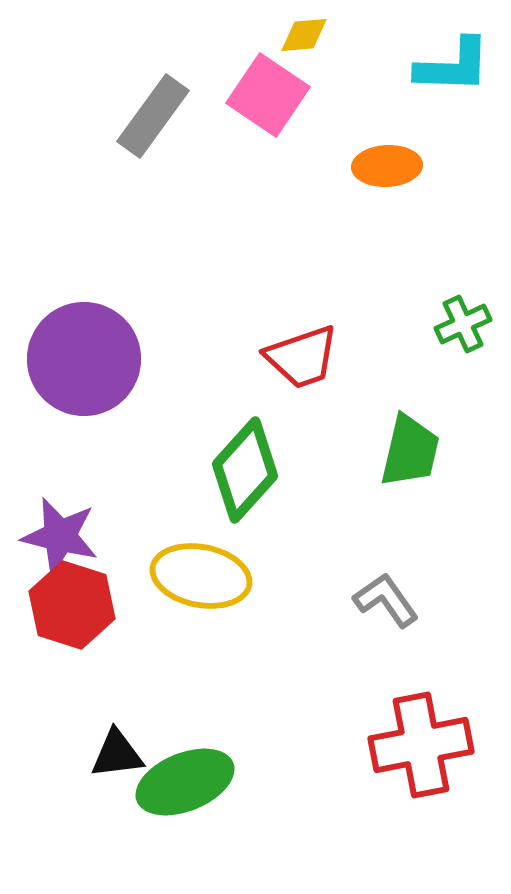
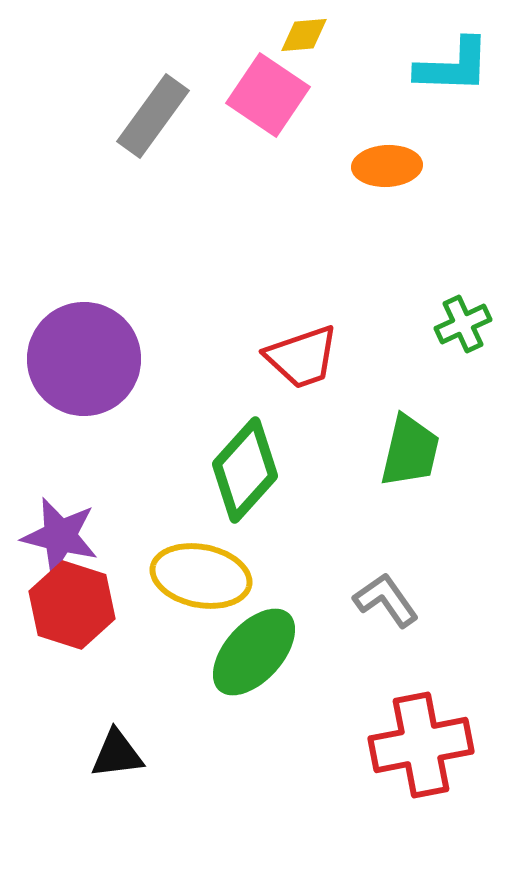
green ellipse: moved 69 px right, 130 px up; rotated 26 degrees counterclockwise
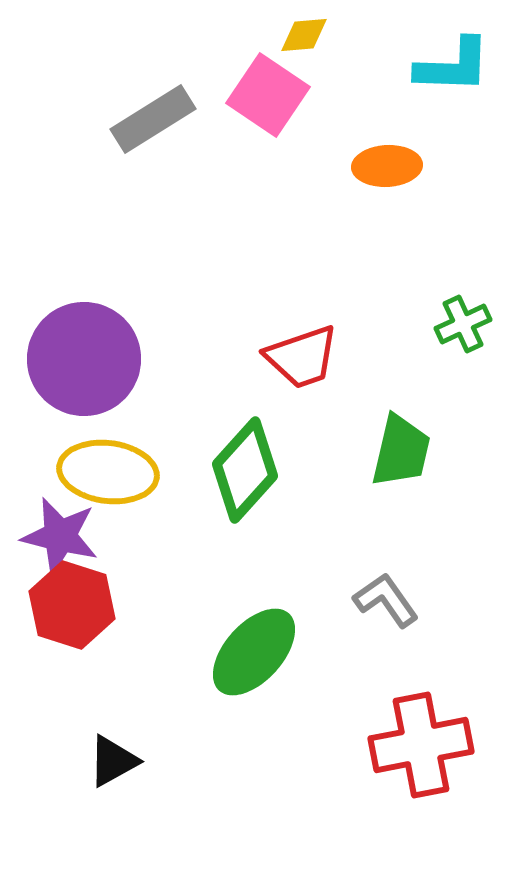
gray rectangle: moved 3 px down; rotated 22 degrees clockwise
green trapezoid: moved 9 px left
yellow ellipse: moved 93 px left, 104 px up; rotated 4 degrees counterclockwise
black triangle: moved 4 px left, 7 px down; rotated 22 degrees counterclockwise
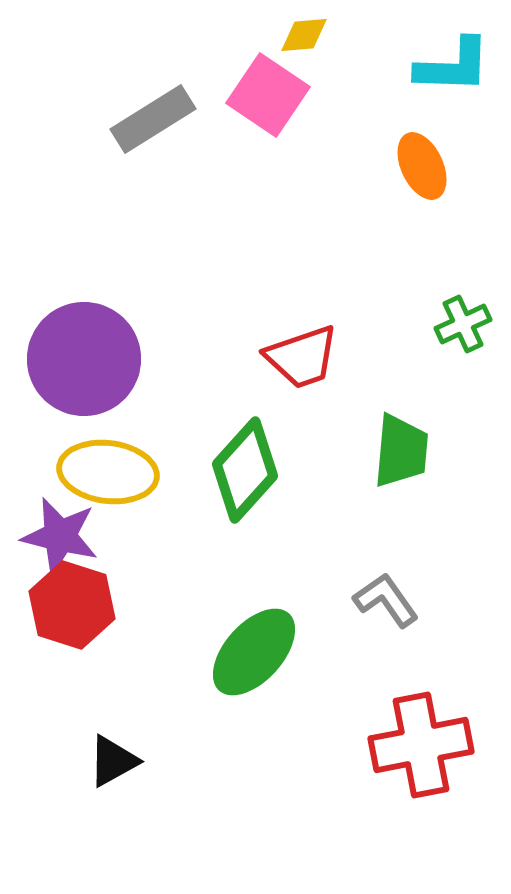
orange ellipse: moved 35 px right; rotated 68 degrees clockwise
green trapezoid: rotated 8 degrees counterclockwise
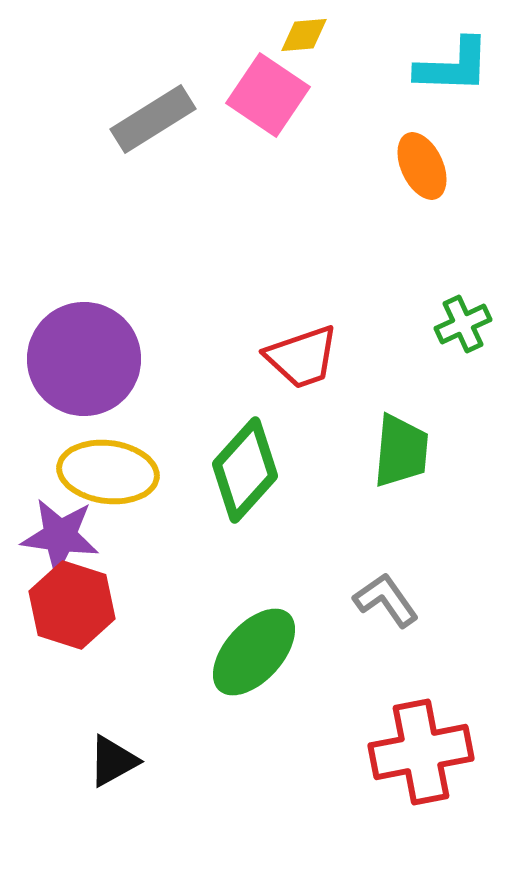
purple star: rotated 6 degrees counterclockwise
red cross: moved 7 px down
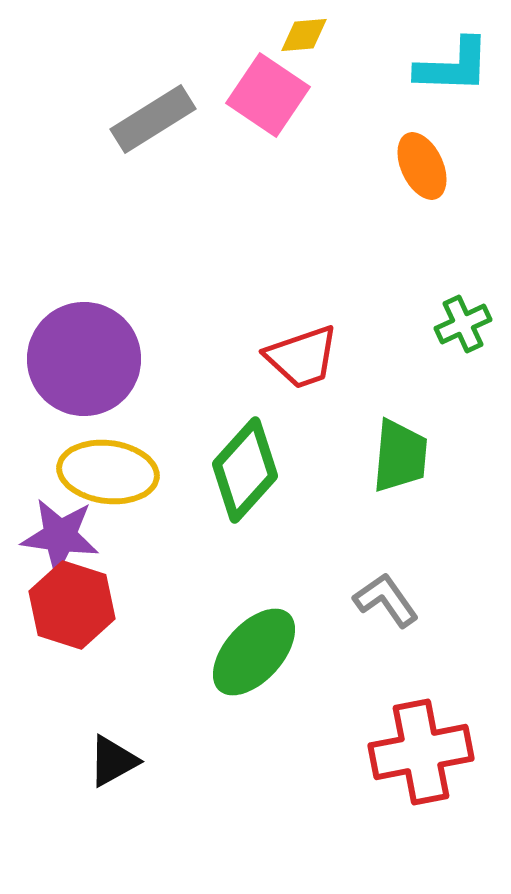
green trapezoid: moved 1 px left, 5 px down
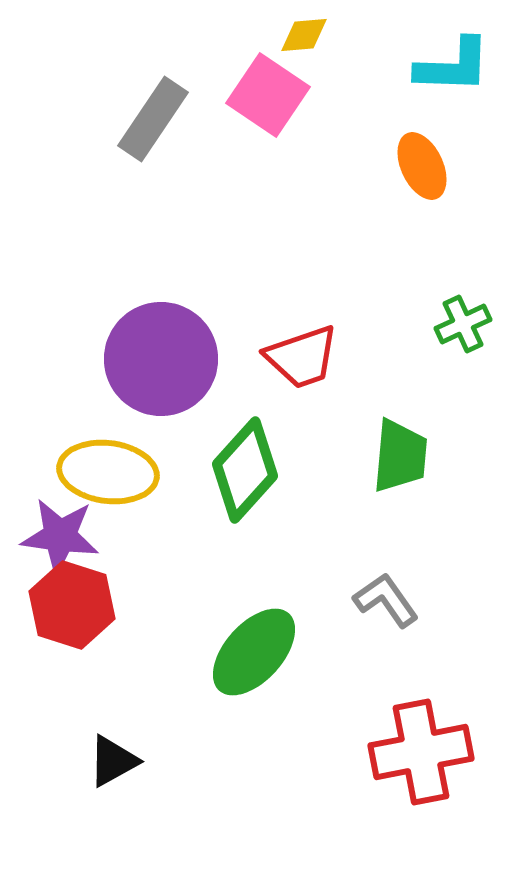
gray rectangle: rotated 24 degrees counterclockwise
purple circle: moved 77 px right
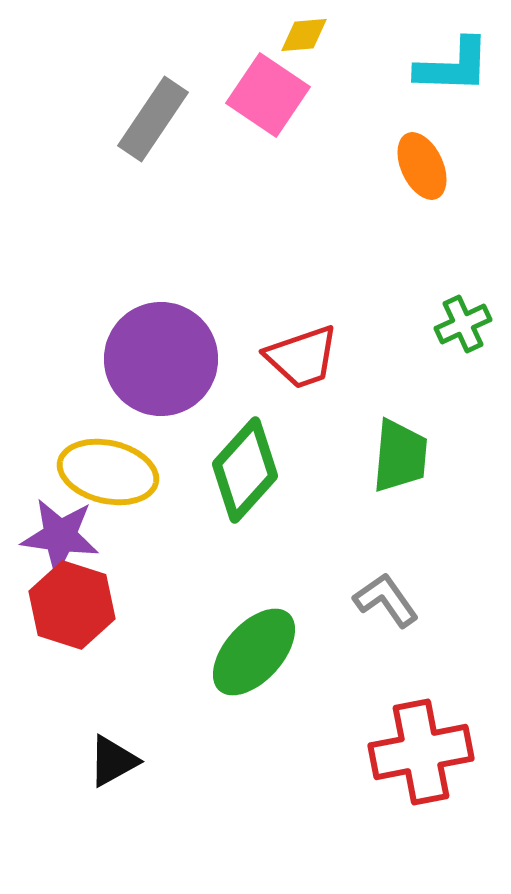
yellow ellipse: rotated 6 degrees clockwise
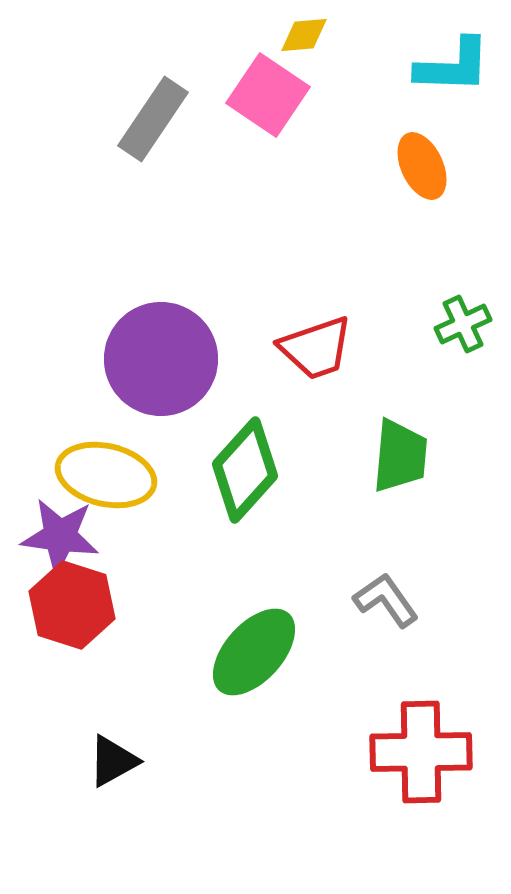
red trapezoid: moved 14 px right, 9 px up
yellow ellipse: moved 2 px left, 3 px down
red cross: rotated 10 degrees clockwise
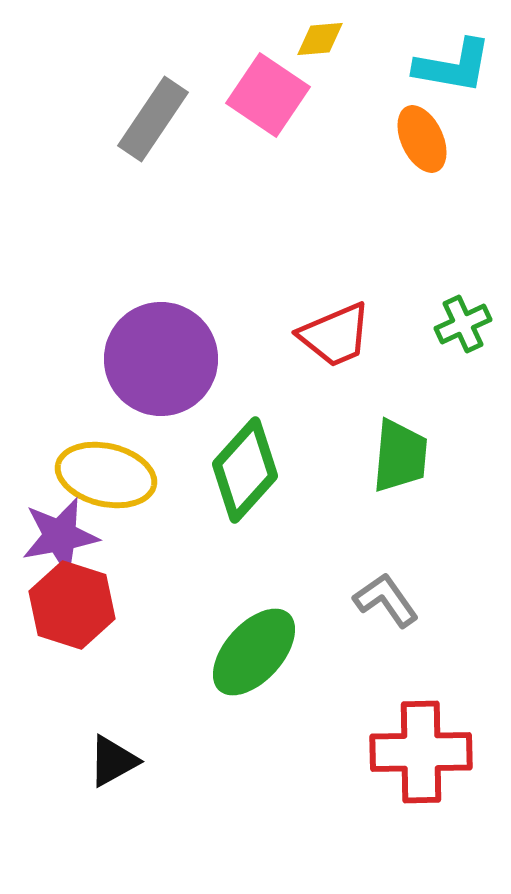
yellow diamond: moved 16 px right, 4 px down
cyan L-shape: rotated 8 degrees clockwise
orange ellipse: moved 27 px up
red trapezoid: moved 19 px right, 13 px up; rotated 4 degrees counterclockwise
purple star: rotated 18 degrees counterclockwise
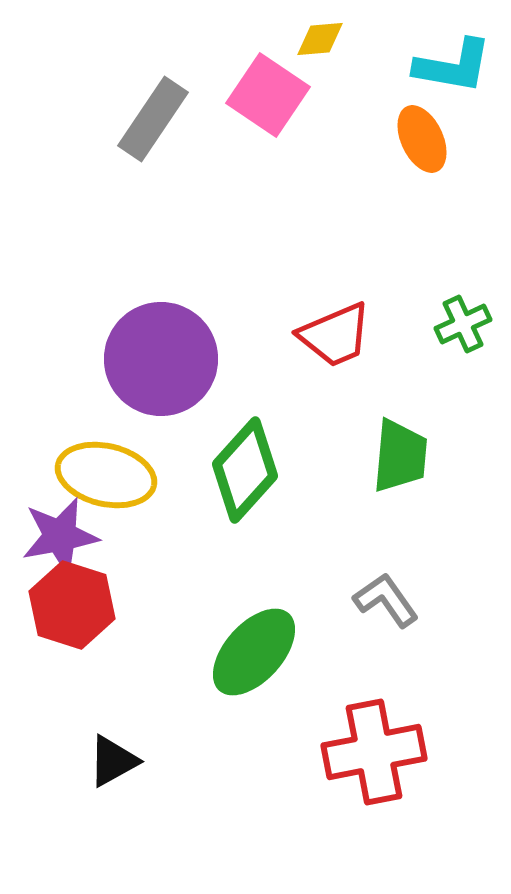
red cross: moved 47 px left; rotated 10 degrees counterclockwise
